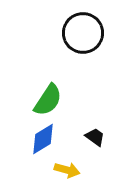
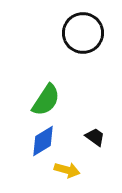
green semicircle: moved 2 px left
blue diamond: moved 2 px down
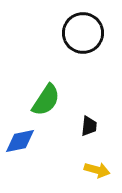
black trapezoid: moved 6 px left, 11 px up; rotated 60 degrees clockwise
blue diamond: moved 23 px left; rotated 20 degrees clockwise
yellow arrow: moved 30 px right
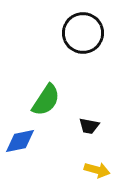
black trapezoid: rotated 95 degrees clockwise
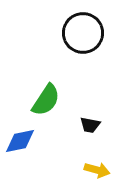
black trapezoid: moved 1 px right, 1 px up
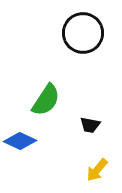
blue diamond: rotated 36 degrees clockwise
yellow arrow: rotated 115 degrees clockwise
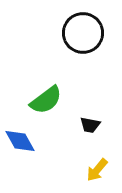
green semicircle: rotated 20 degrees clockwise
blue diamond: rotated 36 degrees clockwise
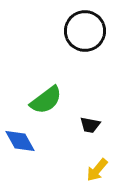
black circle: moved 2 px right, 2 px up
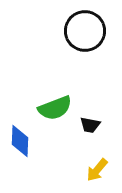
green semicircle: moved 9 px right, 8 px down; rotated 16 degrees clockwise
blue diamond: rotated 32 degrees clockwise
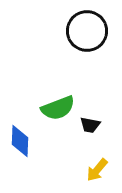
black circle: moved 2 px right
green semicircle: moved 3 px right
